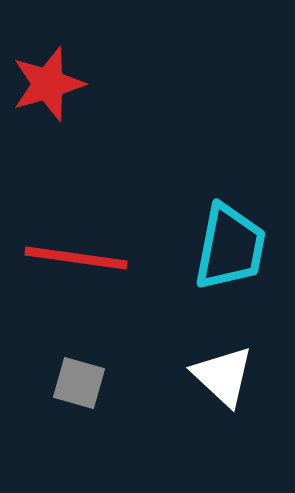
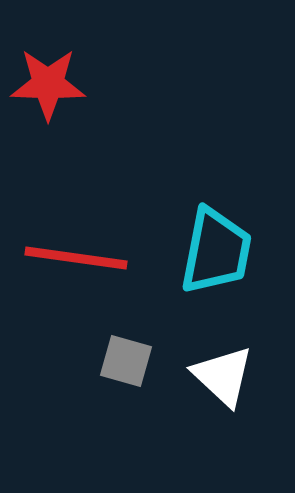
red star: rotated 18 degrees clockwise
cyan trapezoid: moved 14 px left, 4 px down
gray square: moved 47 px right, 22 px up
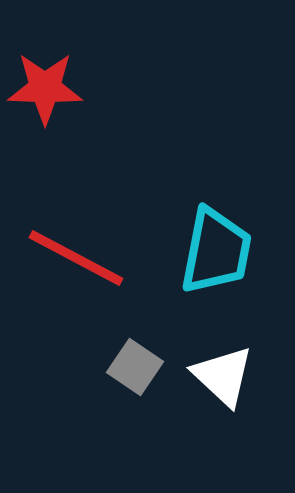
red star: moved 3 px left, 4 px down
red line: rotated 20 degrees clockwise
gray square: moved 9 px right, 6 px down; rotated 18 degrees clockwise
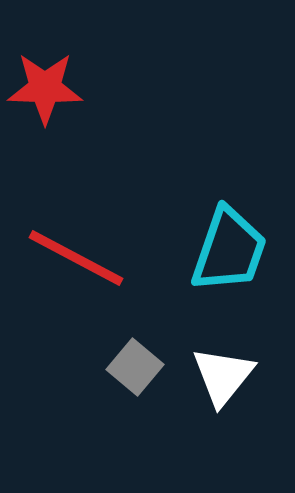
cyan trapezoid: moved 13 px right, 1 px up; rotated 8 degrees clockwise
gray square: rotated 6 degrees clockwise
white triangle: rotated 26 degrees clockwise
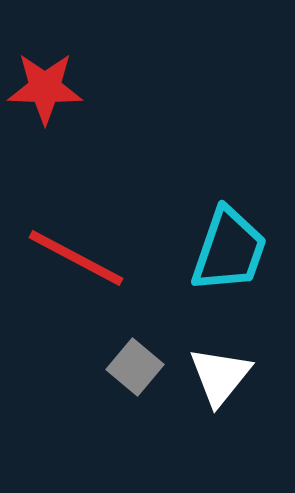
white triangle: moved 3 px left
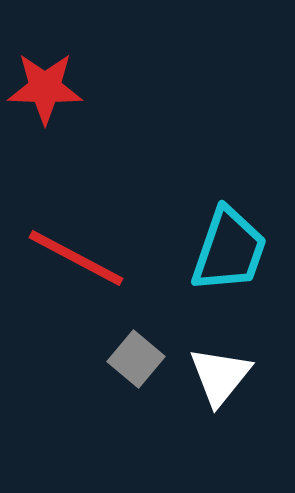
gray square: moved 1 px right, 8 px up
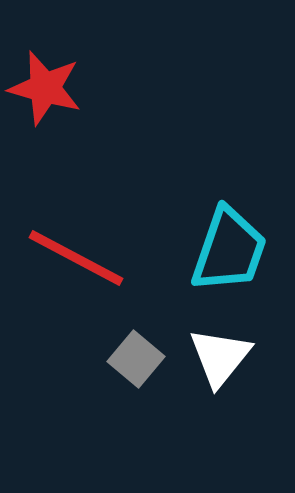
red star: rotated 14 degrees clockwise
white triangle: moved 19 px up
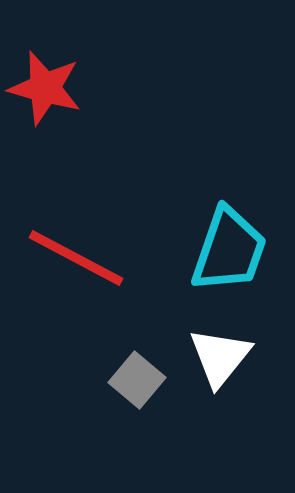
gray square: moved 1 px right, 21 px down
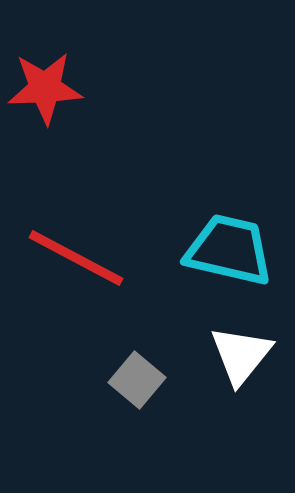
red star: rotated 18 degrees counterclockwise
cyan trapezoid: rotated 96 degrees counterclockwise
white triangle: moved 21 px right, 2 px up
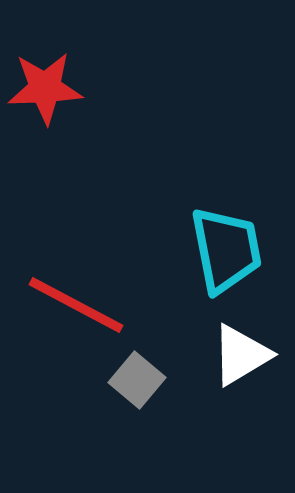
cyan trapezoid: moved 3 px left; rotated 66 degrees clockwise
red line: moved 47 px down
white triangle: rotated 20 degrees clockwise
